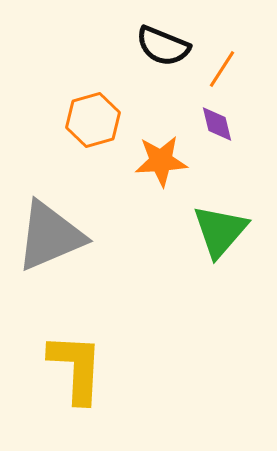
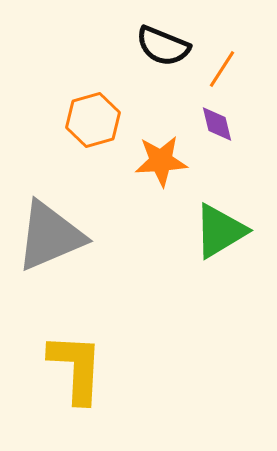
green triangle: rotated 18 degrees clockwise
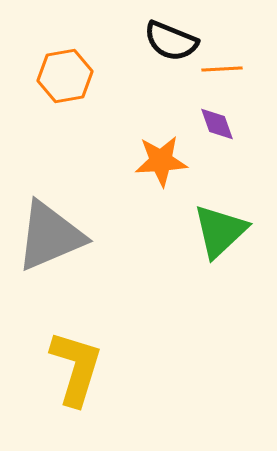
black semicircle: moved 8 px right, 5 px up
orange line: rotated 54 degrees clockwise
orange hexagon: moved 28 px left, 44 px up; rotated 6 degrees clockwise
purple diamond: rotated 6 degrees counterclockwise
green triangle: rotated 12 degrees counterclockwise
yellow L-shape: rotated 14 degrees clockwise
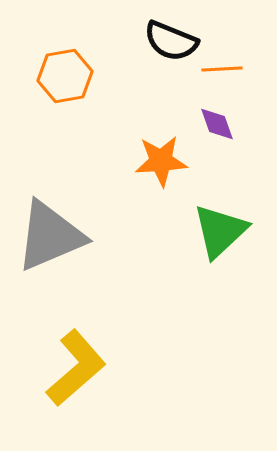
yellow L-shape: rotated 32 degrees clockwise
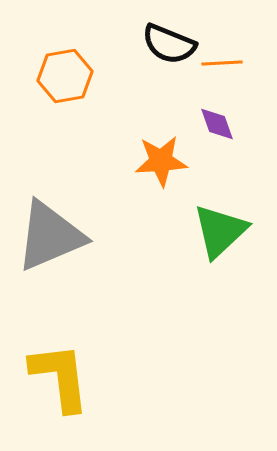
black semicircle: moved 2 px left, 3 px down
orange line: moved 6 px up
yellow L-shape: moved 16 px left, 9 px down; rotated 56 degrees counterclockwise
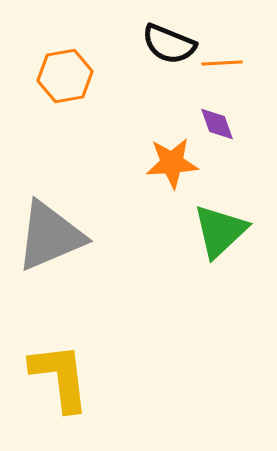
orange star: moved 11 px right, 2 px down
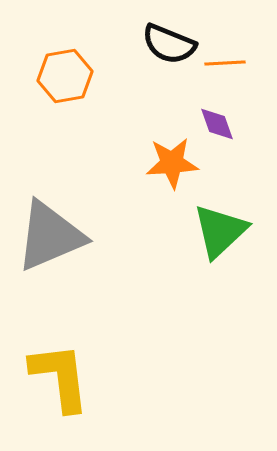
orange line: moved 3 px right
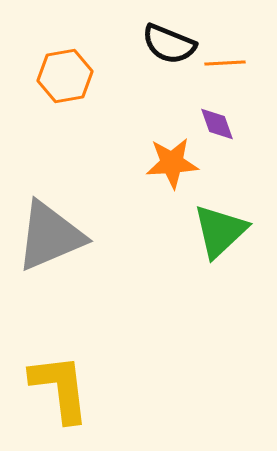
yellow L-shape: moved 11 px down
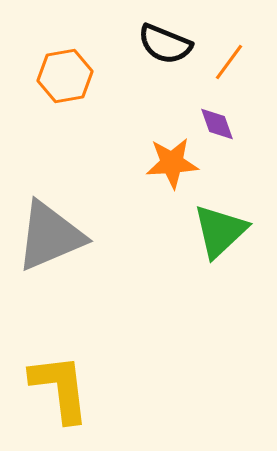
black semicircle: moved 4 px left
orange line: moved 4 px right, 1 px up; rotated 51 degrees counterclockwise
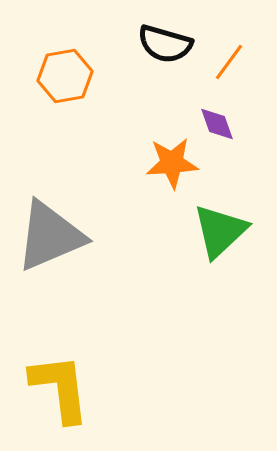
black semicircle: rotated 6 degrees counterclockwise
